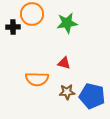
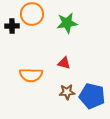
black cross: moved 1 px left, 1 px up
orange semicircle: moved 6 px left, 4 px up
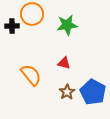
green star: moved 2 px down
orange semicircle: rotated 130 degrees counterclockwise
brown star: rotated 28 degrees counterclockwise
blue pentagon: moved 1 px right, 4 px up; rotated 15 degrees clockwise
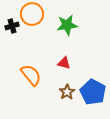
black cross: rotated 16 degrees counterclockwise
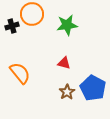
orange semicircle: moved 11 px left, 2 px up
blue pentagon: moved 4 px up
